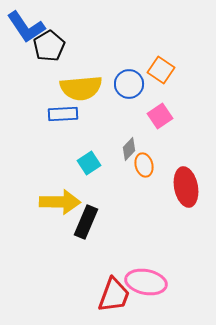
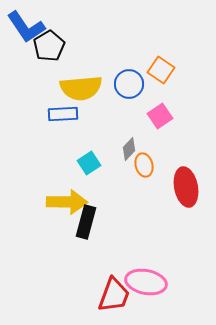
yellow arrow: moved 7 px right
black rectangle: rotated 8 degrees counterclockwise
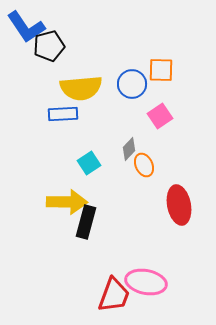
black pentagon: rotated 16 degrees clockwise
orange square: rotated 32 degrees counterclockwise
blue circle: moved 3 px right
orange ellipse: rotated 10 degrees counterclockwise
red ellipse: moved 7 px left, 18 px down
